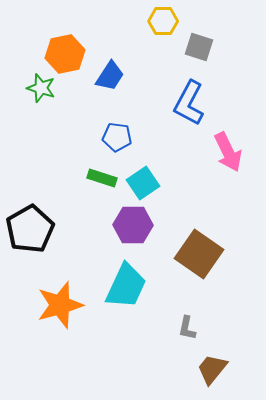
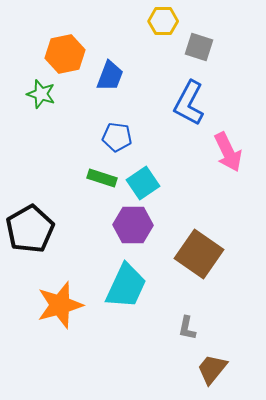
blue trapezoid: rotated 12 degrees counterclockwise
green star: moved 6 px down
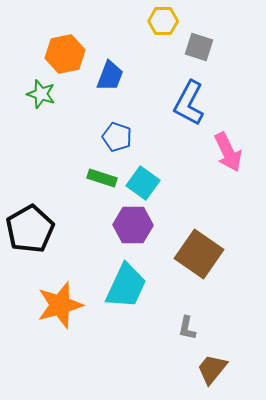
blue pentagon: rotated 12 degrees clockwise
cyan square: rotated 20 degrees counterclockwise
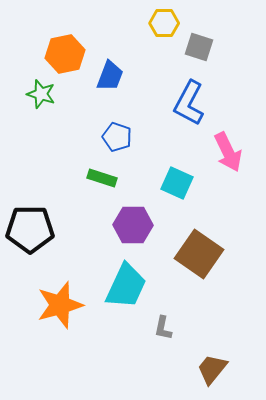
yellow hexagon: moved 1 px right, 2 px down
cyan square: moved 34 px right; rotated 12 degrees counterclockwise
black pentagon: rotated 30 degrees clockwise
gray L-shape: moved 24 px left
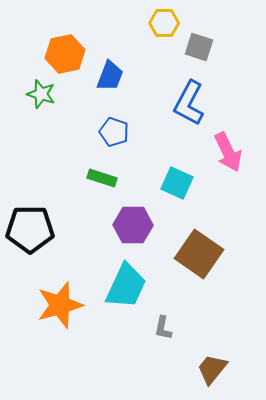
blue pentagon: moved 3 px left, 5 px up
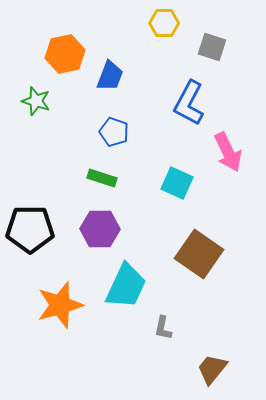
gray square: moved 13 px right
green star: moved 5 px left, 7 px down
purple hexagon: moved 33 px left, 4 px down
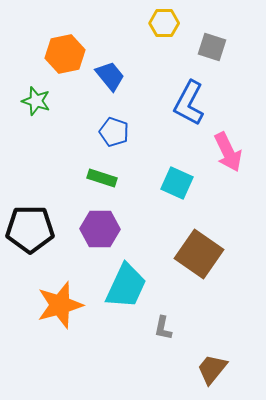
blue trapezoid: rotated 60 degrees counterclockwise
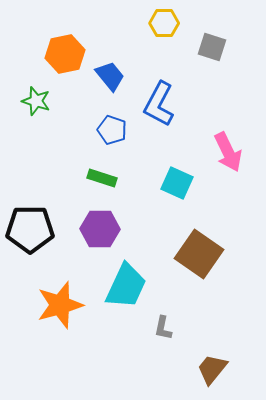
blue L-shape: moved 30 px left, 1 px down
blue pentagon: moved 2 px left, 2 px up
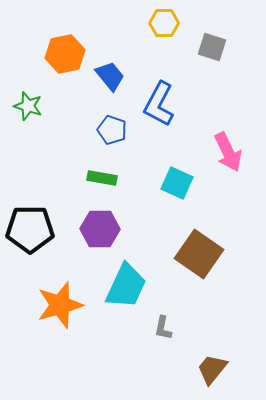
green star: moved 8 px left, 5 px down
green rectangle: rotated 8 degrees counterclockwise
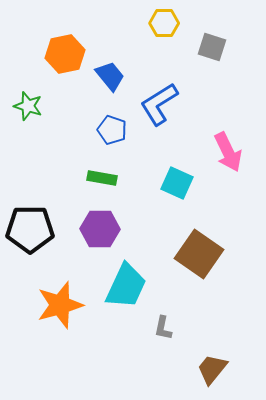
blue L-shape: rotated 30 degrees clockwise
